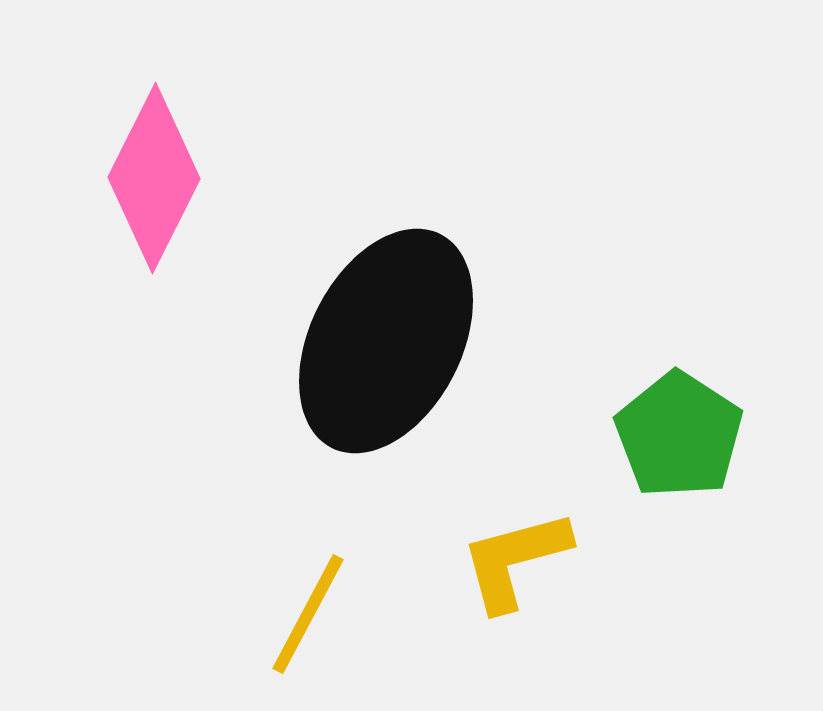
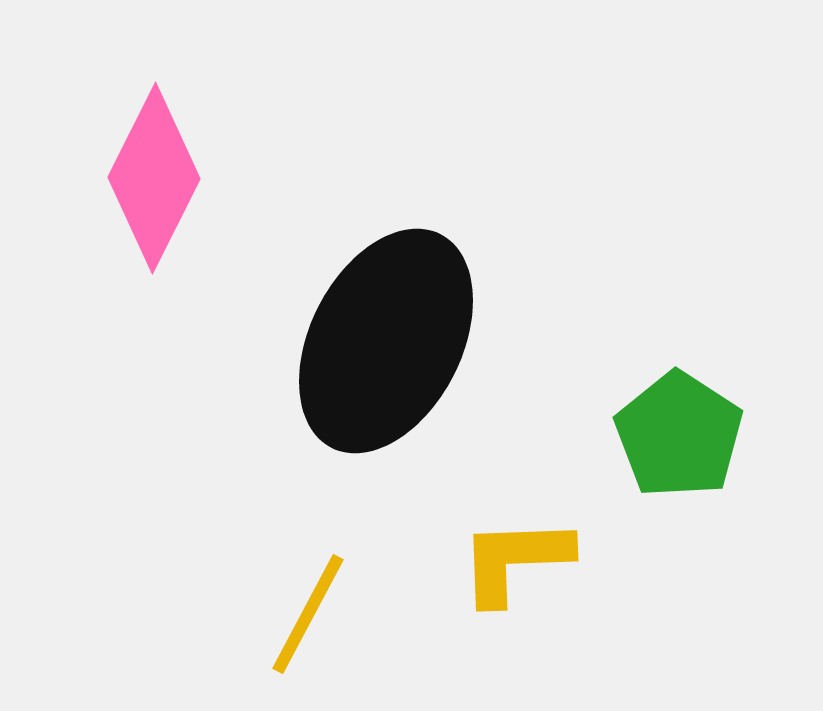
yellow L-shape: rotated 13 degrees clockwise
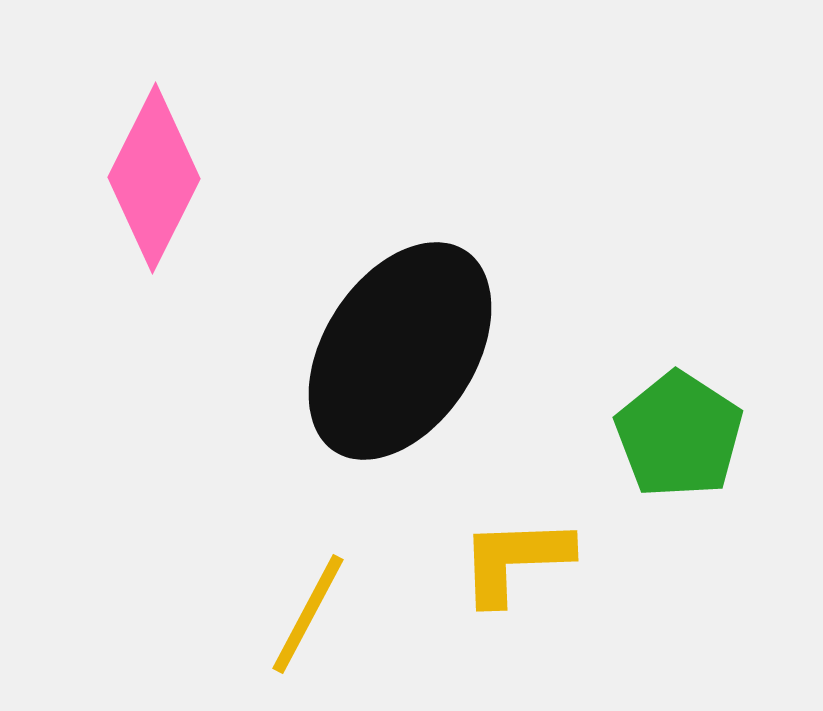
black ellipse: moved 14 px right, 10 px down; rotated 6 degrees clockwise
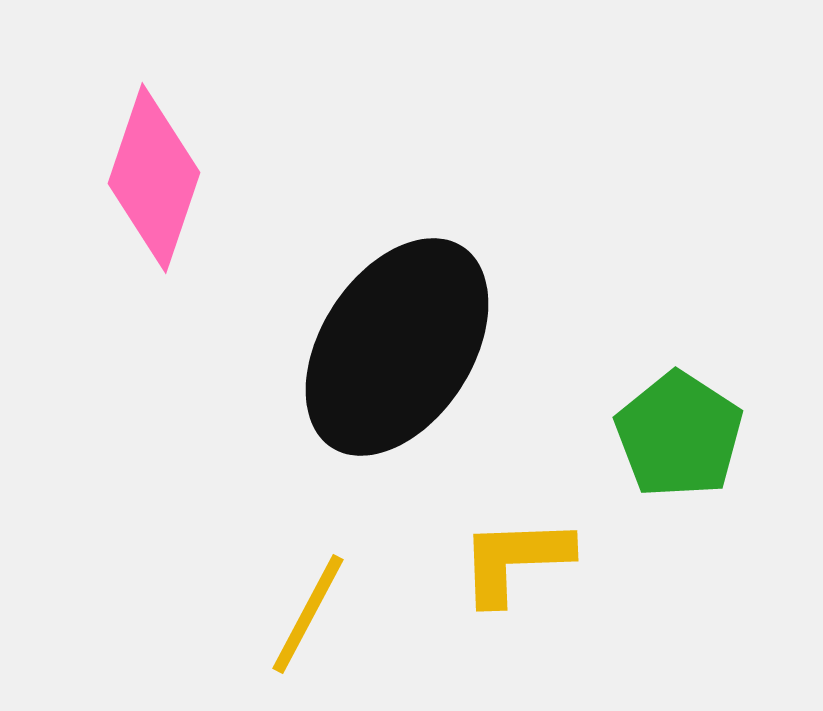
pink diamond: rotated 8 degrees counterclockwise
black ellipse: moved 3 px left, 4 px up
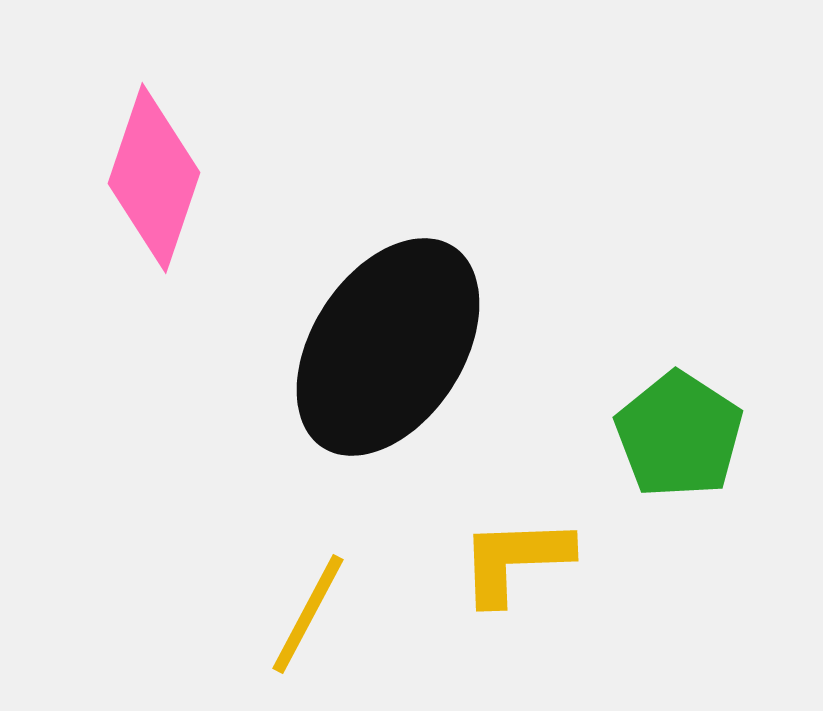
black ellipse: moved 9 px left
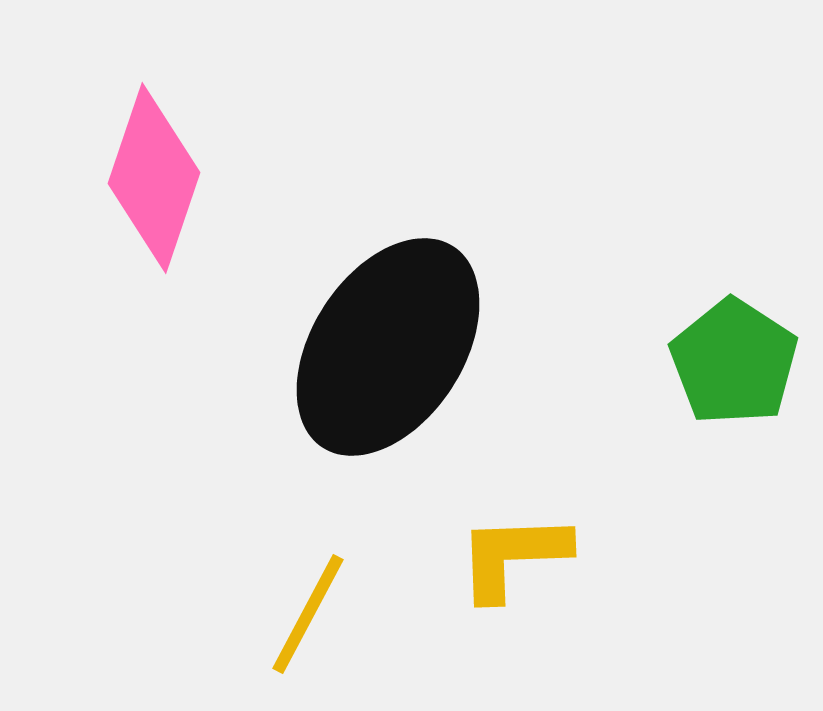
green pentagon: moved 55 px right, 73 px up
yellow L-shape: moved 2 px left, 4 px up
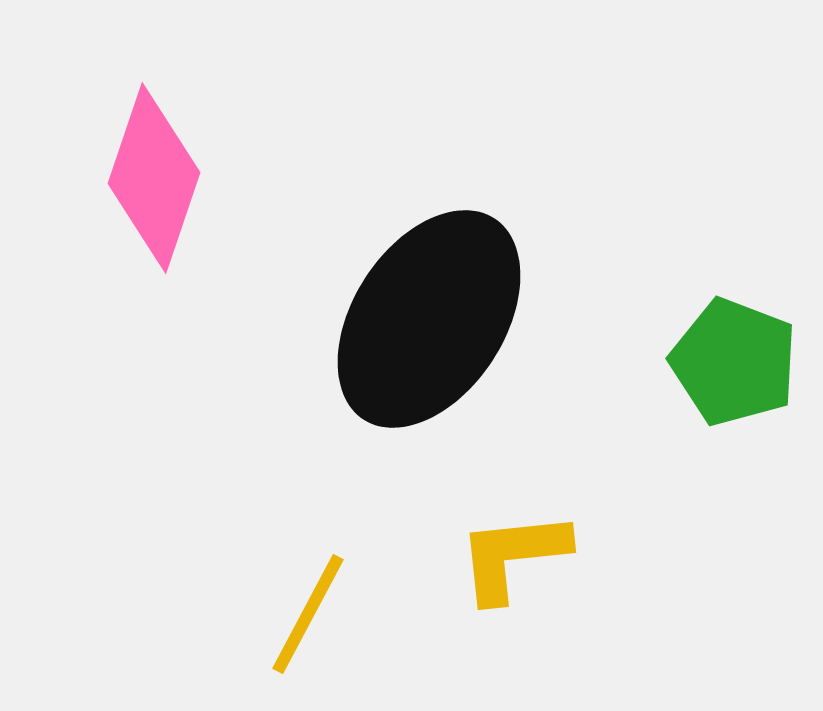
black ellipse: moved 41 px right, 28 px up
green pentagon: rotated 12 degrees counterclockwise
yellow L-shape: rotated 4 degrees counterclockwise
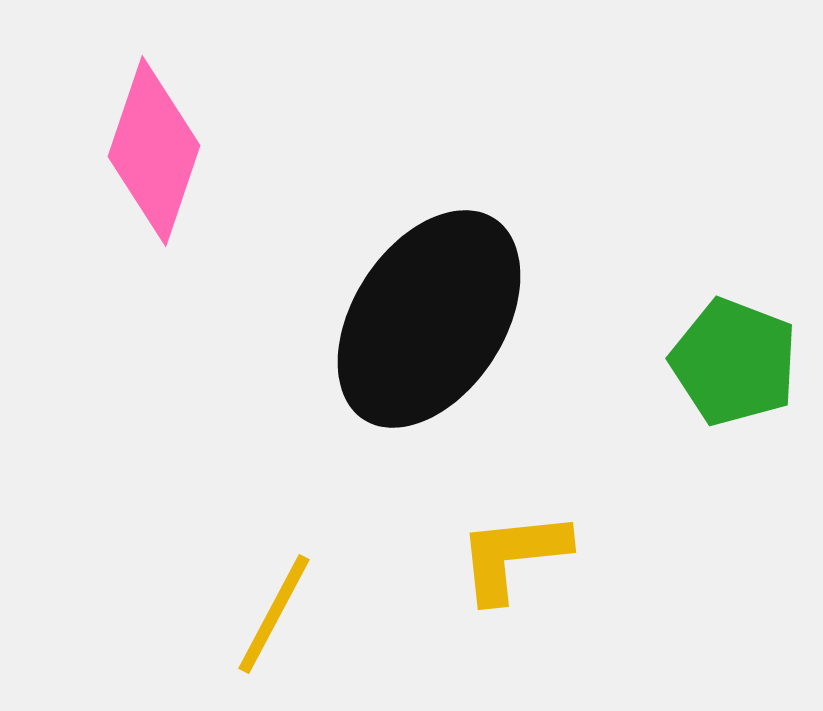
pink diamond: moved 27 px up
yellow line: moved 34 px left
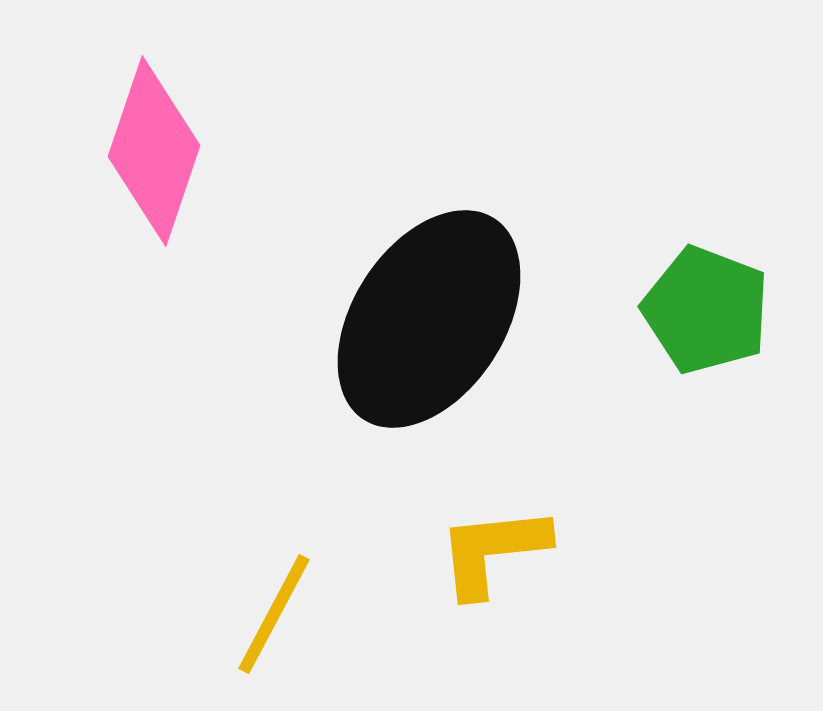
green pentagon: moved 28 px left, 52 px up
yellow L-shape: moved 20 px left, 5 px up
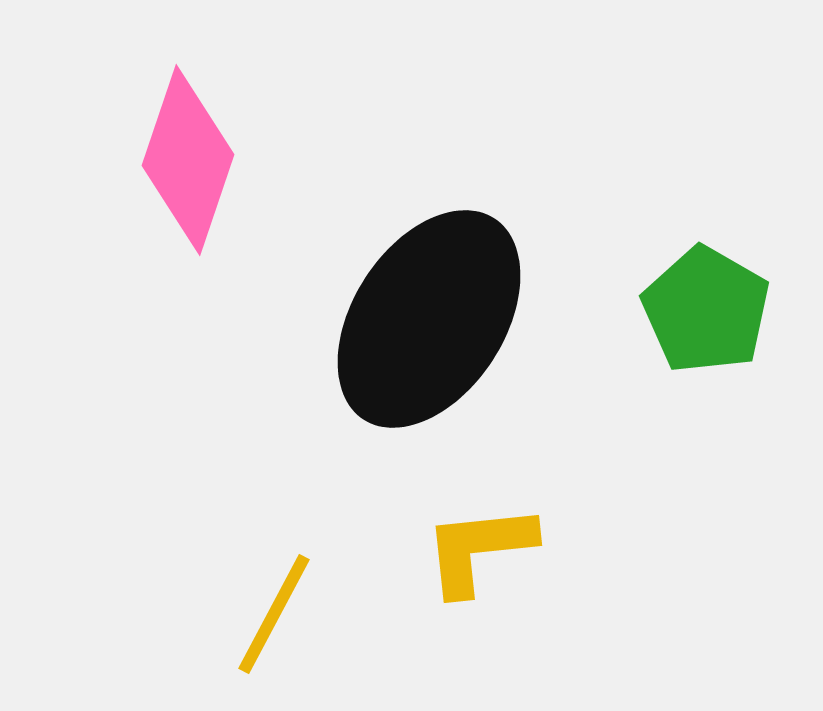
pink diamond: moved 34 px right, 9 px down
green pentagon: rotated 9 degrees clockwise
yellow L-shape: moved 14 px left, 2 px up
